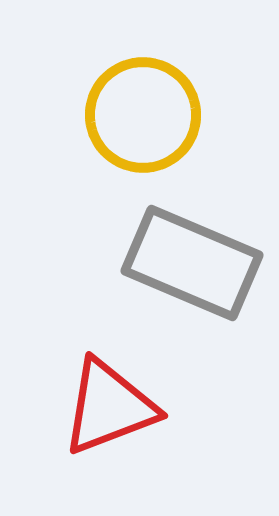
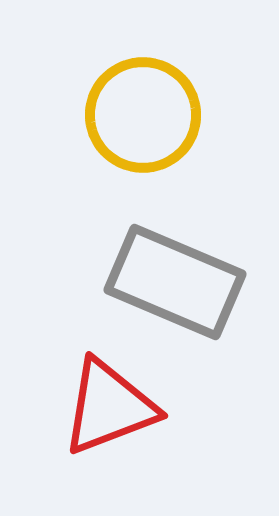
gray rectangle: moved 17 px left, 19 px down
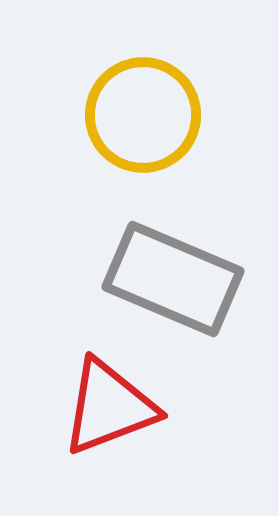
gray rectangle: moved 2 px left, 3 px up
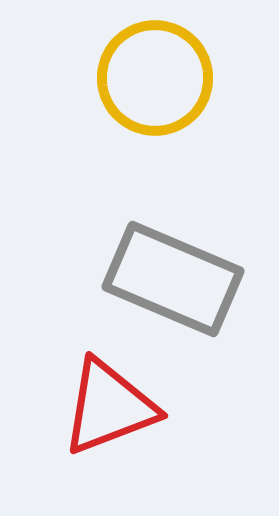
yellow circle: moved 12 px right, 37 px up
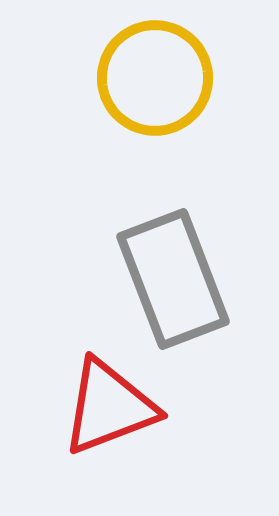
gray rectangle: rotated 46 degrees clockwise
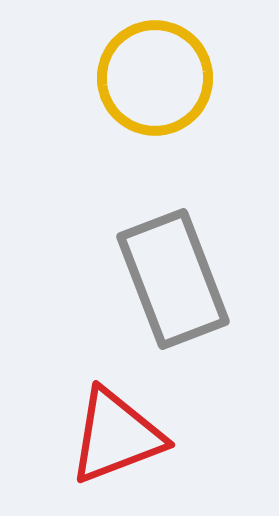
red triangle: moved 7 px right, 29 px down
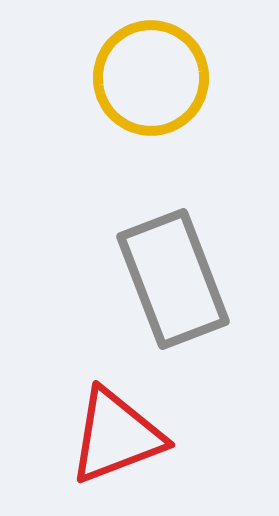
yellow circle: moved 4 px left
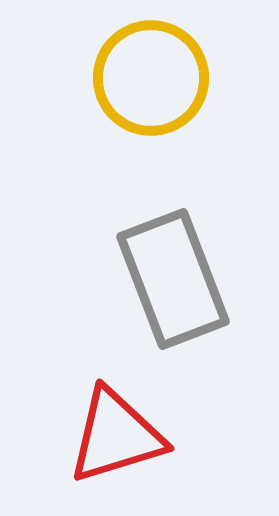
red triangle: rotated 4 degrees clockwise
